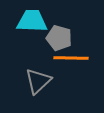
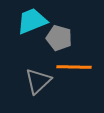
cyan trapezoid: rotated 24 degrees counterclockwise
orange line: moved 3 px right, 9 px down
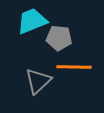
gray pentagon: rotated 10 degrees counterclockwise
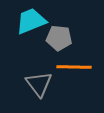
cyan trapezoid: moved 1 px left
gray triangle: moved 1 px right, 3 px down; rotated 24 degrees counterclockwise
